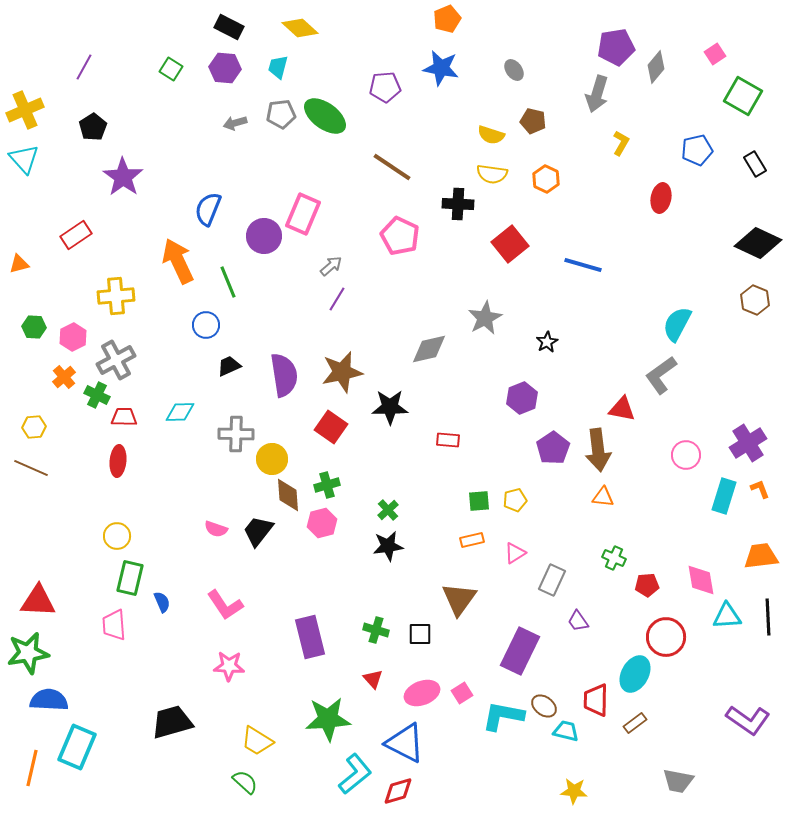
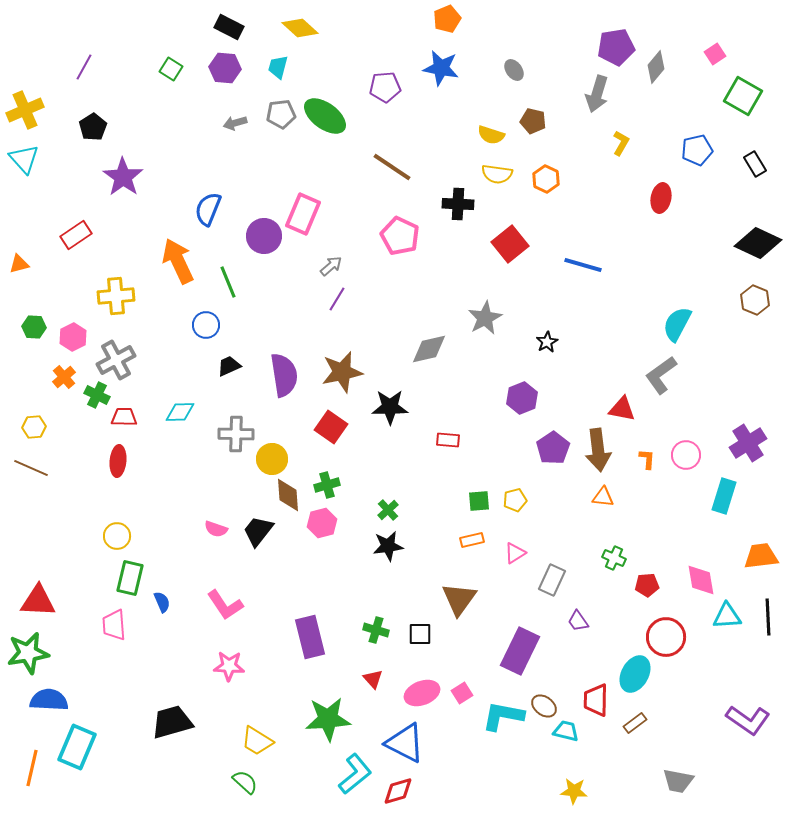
yellow semicircle at (492, 174): moved 5 px right
orange L-shape at (760, 489): moved 113 px left, 30 px up; rotated 25 degrees clockwise
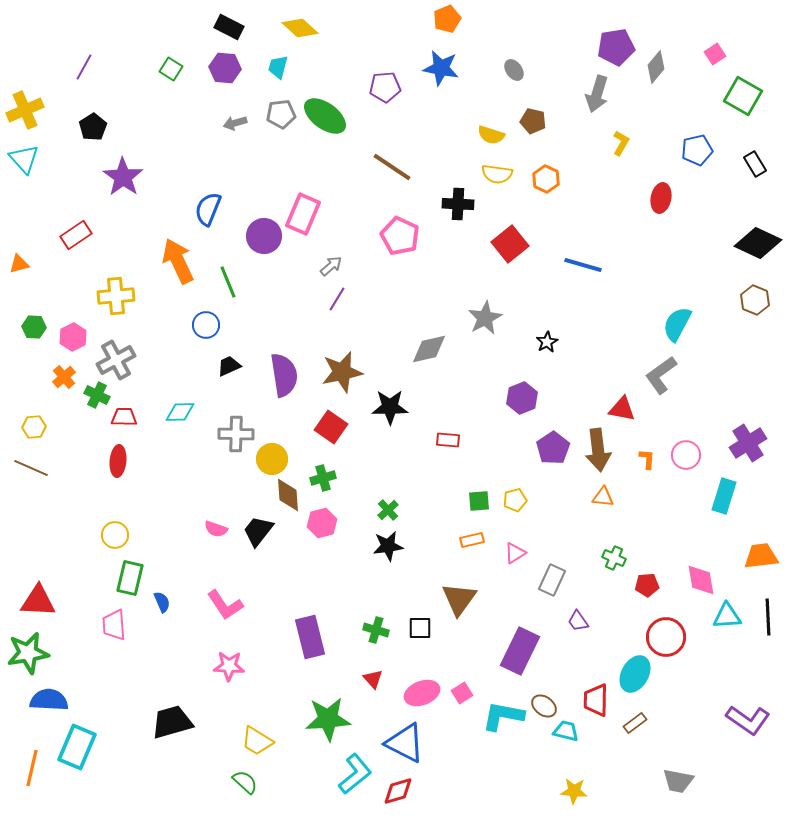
green cross at (327, 485): moved 4 px left, 7 px up
yellow circle at (117, 536): moved 2 px left, 1 px up
black square at (420, 634): moved 6 px up
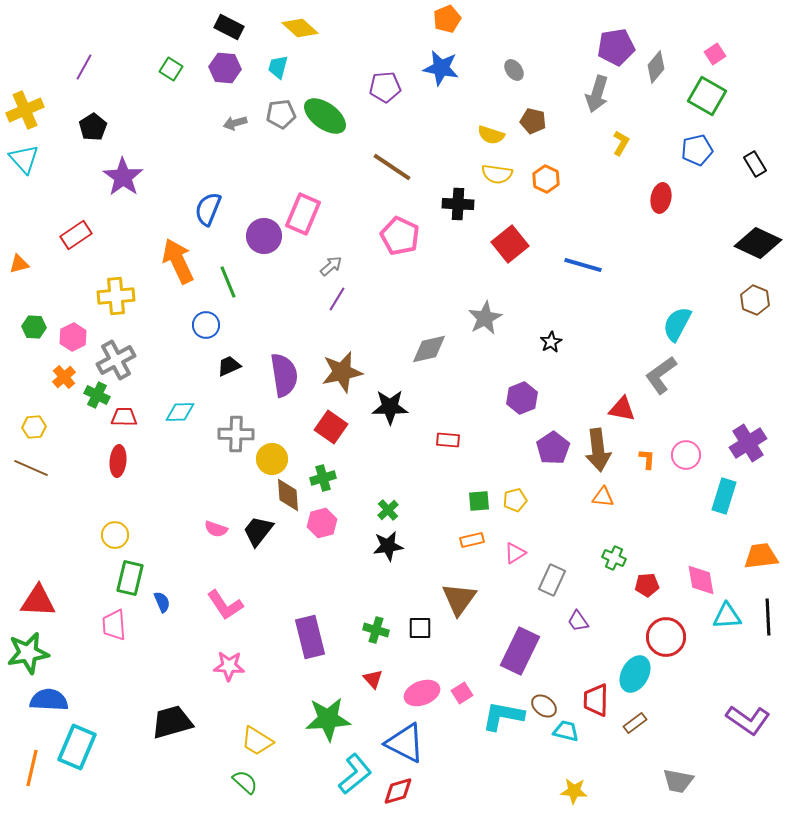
green square at (743, 96): moved 36 px left
black star at (547, 342): moved 4 px right
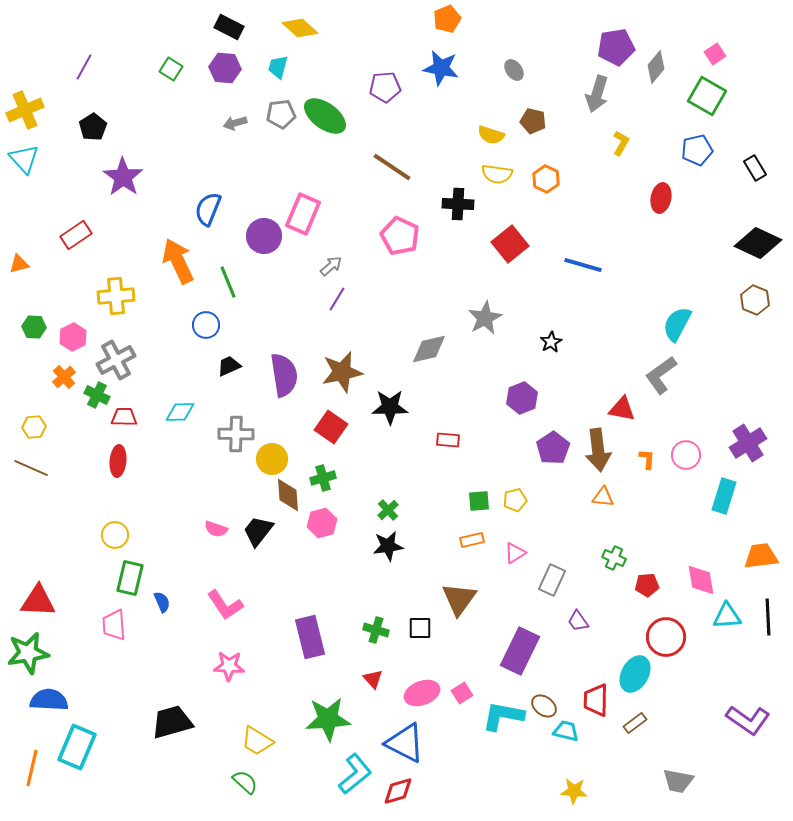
black rectangle at (755, 164): moved 4 px down
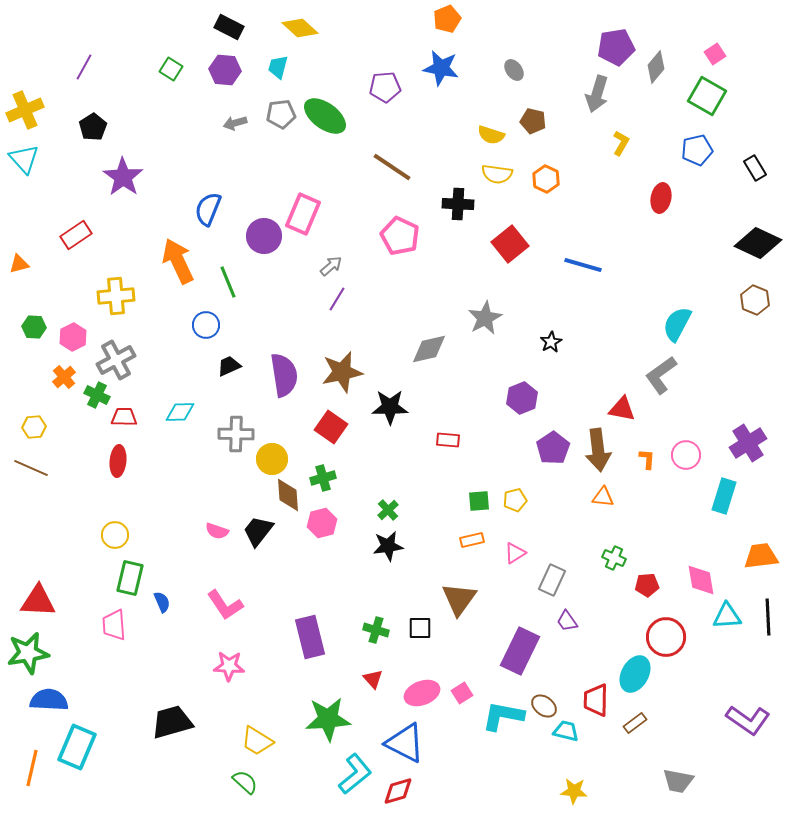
purple hexagon at (225, 68): moved 2 px down
pink semicircle at (216, 529): moved 1 px right, 2 px down
purple trapezoid at (578, 621): moved 11 px left
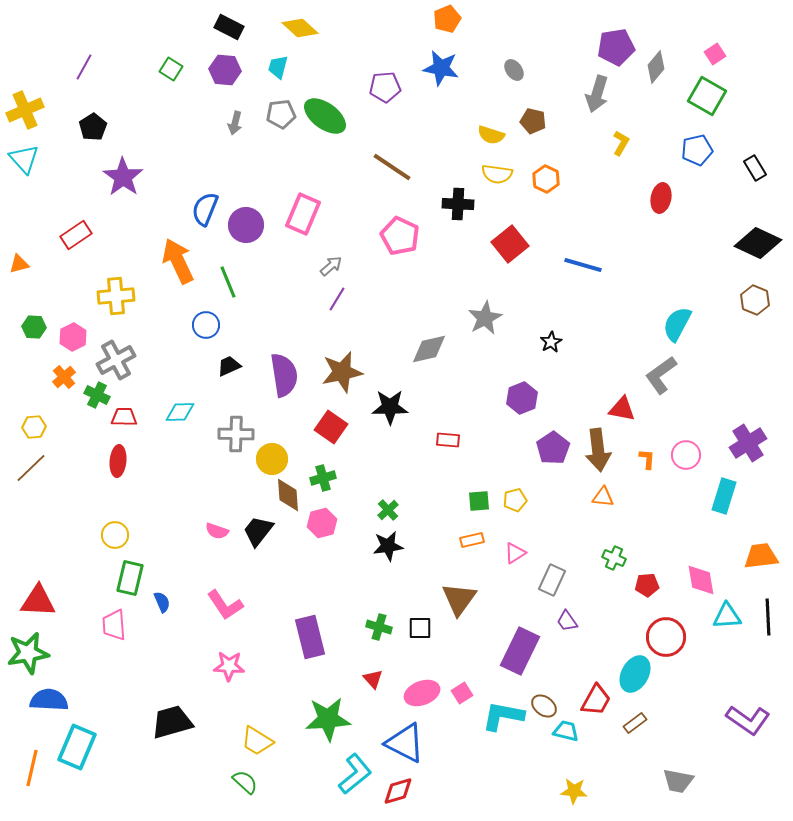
gray arrow at (235, 123): rotated 60 degrees counterclockwise
blue semicircle at (208, 209): moved 3 px left
purple circle at (264, 236): moved 18 px left, 11 px up
brown line at (31, 468): rotated 68 degrees counterclockwise
green cross at (376, 630): moved 3 px right, 3 px up
red trapezoid at (596, 700): rotated 152 degrees counterclockwise
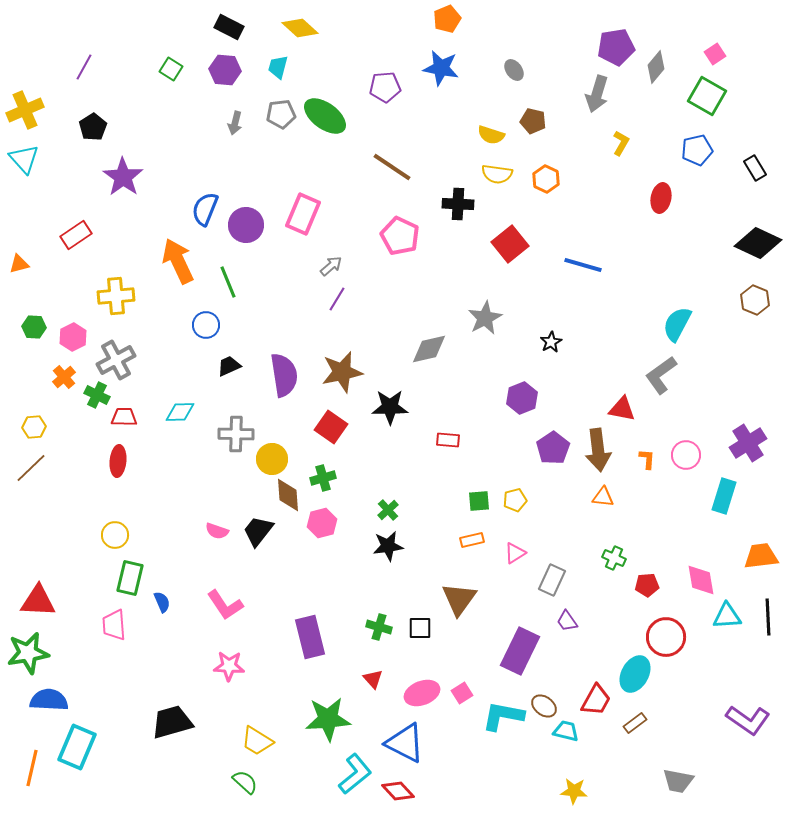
red diamond at (398, 791): rotated 64 degrees clockwise
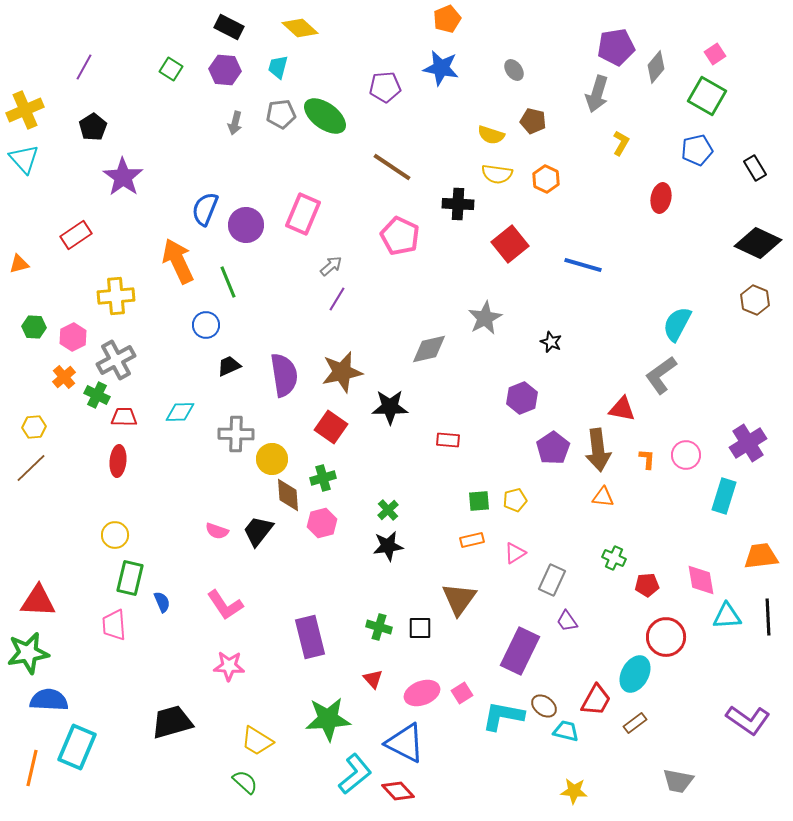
black star at (551, 342): rotated 20 degrees counterclockwise
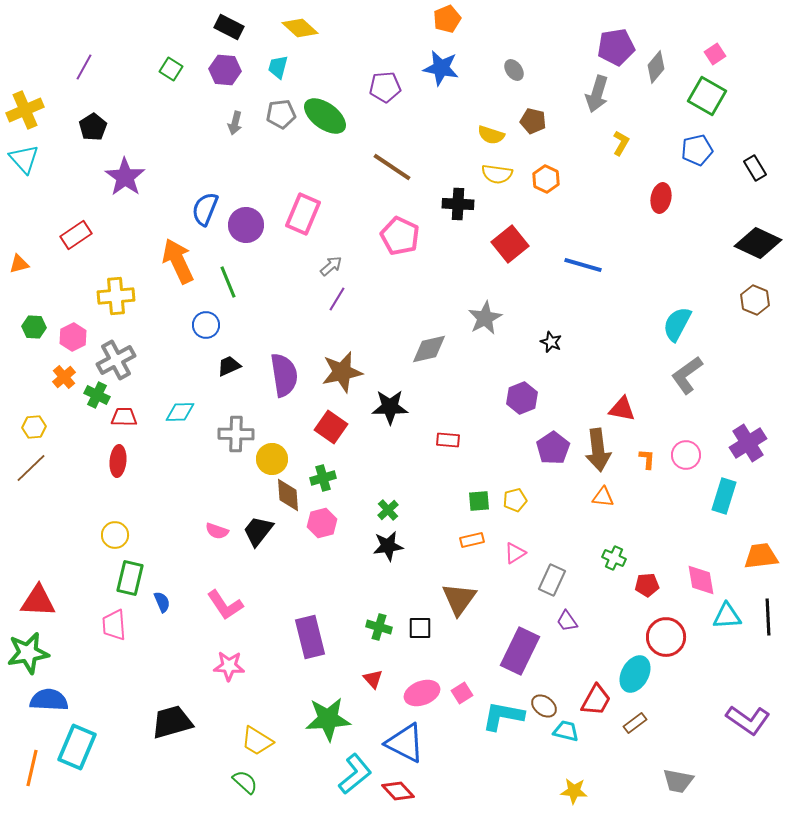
purple star at (123, 177): moved 2 px right
gray L-shape at (661, 375): moved 26 px right
